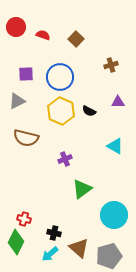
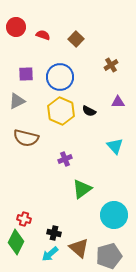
brown cross: rotated 16 degrees counterclockwise
cyan triangle: rotated 18 degrees clockwise
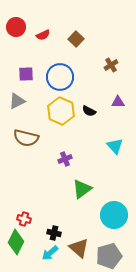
red semicircle: rotated 136 degrees clockwise
cyan arrow: moved 1 px up
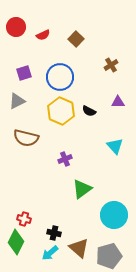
purple square: moved 2 px left, 1 px up; rotated 14 degrees counterclockwise
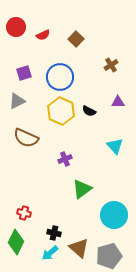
brown semicircle: rotated 10 degrees clockwise
red cross: moved 6 px up
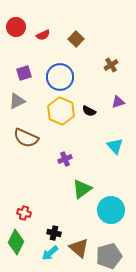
purple triangle: rotated 16 degrees counterclockwise
cyan circle: moved 3 px left, 5 px up
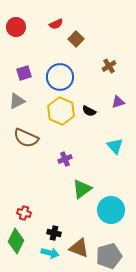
red semicircle: moved 13 px right, 11 px up
brown cross: moved 2 px left, 1 px down
green diamond: moved 1 px up
brown triangle: rotated 20 degrees counterclockwise
cyan arrow: rotated 126 degrees counterclockwise
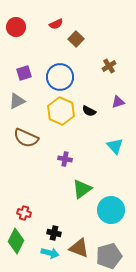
purple cross: rotated 32 degrees clockwise
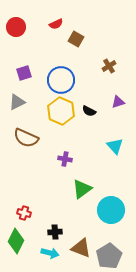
brown square: rotated 14 degrees counterclockwise
blue circle: moved 1 px right, 3 px down
gray triangle: moved 1 px down
black cross: moved 1 px right, 1 px up; rotated 16 degrees counterclockwise
brown triangle: moved 2 px right
gray pentagon: rotated 15 degrees counterclockwise
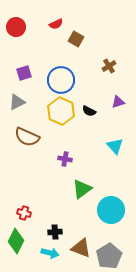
brown semicircle: moved 1 px right, 1 px up
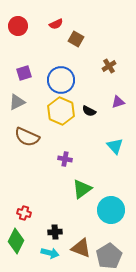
red circle: moved 2 px right, 1 px up
